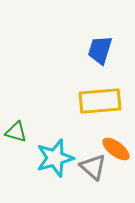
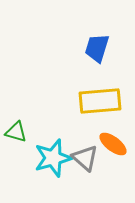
blue trapezoid: moved 3 px left, 2 px up
orange ellipse: moved 3 px left, 5 px up
cyan star: moved 2 px left
gray triangle: moved 8 px left, 9 px up
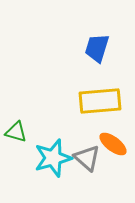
gray triangle: moved 2 px right
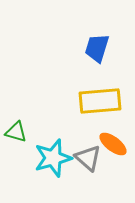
gray triangle: moved 1 px right
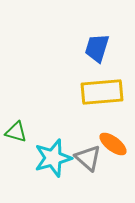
yellow rectangle: moved 2 px right, 9 px up
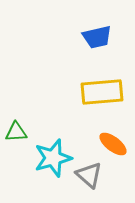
blue trapezoid: moved 11 px up; rotated 120 degrees counterclockwise
green triangle: rotated 20 degrees counterclockwise
gray triangle: moved 1 px right, 17 px down
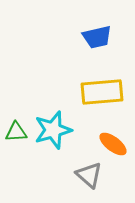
cyan star: moved 28 px up
